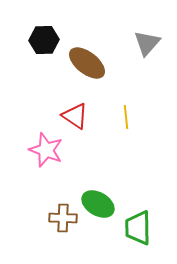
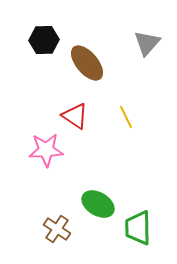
brown ellipse: rotated 12 degrees clockwise
yellow line: rotated 20 degrees counterclockwise
pink star: rotated 24 degrees counterclockwise
brown cross: moved 6 px left, 11 px down; rotated 32 degrees clockwise
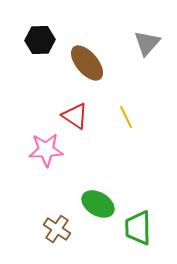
black hexagon: moved 4 px left
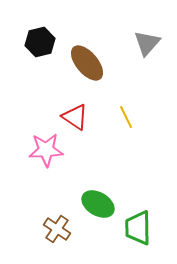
black hexagon: moved 2 px down; rotated 12 degrees counterclockwise
red triangle: moved 1 px down
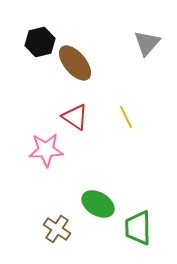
brown ellipse: moved 12 px left
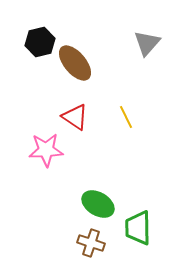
brown cross: moved 34 px right, 14 px down; rotated 16 degrees counterclockwise
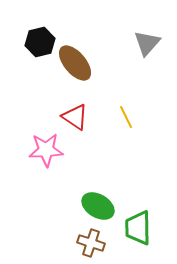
green ellipse: moved 2 px down
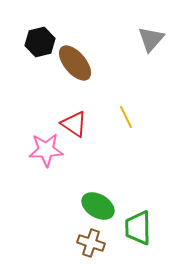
gray triangle: moved 4 px right, 4 px up
red triangle: moved 1 px left, 7 px down
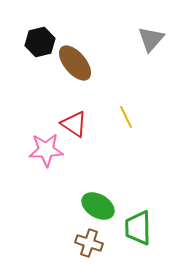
brown cross: moved 2 px left
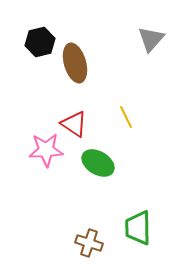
brown ellipse: rotated 24 degrees clockwise
green ellipse: moved 43 px up
